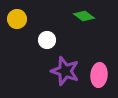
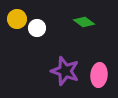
green diamond: moved 6 px down
white circle: moved 10 px left, 12 px up
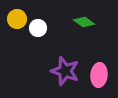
white circle: moved 1 px right
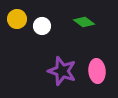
white circle: moved 4 px right, 2 px up
purple star: moved 3 px left
pink ellipse: moved 2 px left, 4 px up; rotated 10 degrees counterclockwise
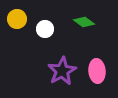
white circle: moved 3 px right, 3 px down
purple star: rotated 24 degrees clockwise
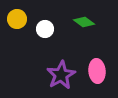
purple star: moved 1 px left, 4 px down
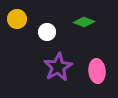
green diamond: rotated 15 degrees counterclockwise
white circle: moved 2 px right, 3 px down
purple star: moved 3 px left, 8 px up
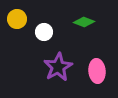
white circle: moved 3 px left
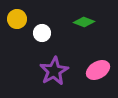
white circle: moved 2 px left, 1 px down
purple star: moved 4 px left, 4 px down
pink ellipse: moved 1 px right, 1 px up; rotated 65 degrees clockwise
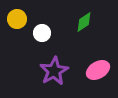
green diamond: rotated 55 degrees counterclockwise
